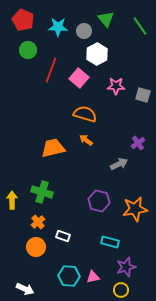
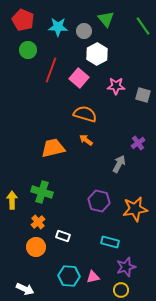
green line: moved 3 px right
gray arrow: rotated 36 degrees counterclockwise
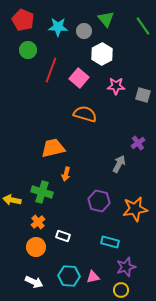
white hexagon: moved 5 px right
orange arrow: moved 20 px left, 34 px down; rotated 112 degrees counterclockwise
yellow arrow: rotated 78 degrees counterclockwise
white arrow: moved 9 px right, 7 px up
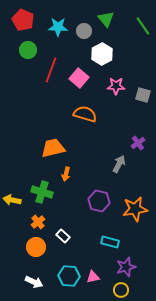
white rectangle: rotated 24 degrees clockwise
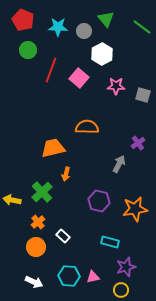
green line: moved 1 px left, 1 px down; rotated 18 degrees counterclockwise
orange semicircle: moved 2 px right, 13 px down; rotated 15 degrees counterclockwise
green cross: rotated 30 degrees clockwise
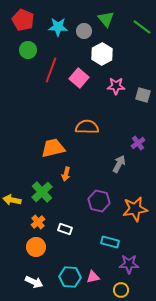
white rectangle: moved 2 px right, 7 px up; rotated 24 degrees counterclockwise
purple star: moved 3 px right, 3 px up; rotated 18 degrees clockwise
cyan hexagon: moved 1 px right, 1 px down
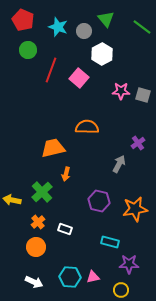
cyan star: rotated 18 degrees clockwise
pink star: moved 5 px right, 5 px down
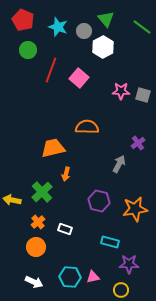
white hexagon: moved 1 px right, 7 px up
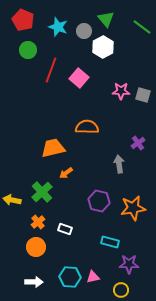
gray arrow: rotated 36 degrees counterclockwise
orange arrow: moved 1 px up; rotated 40 degrees clockwise
orange star: moved 2 px left, 1 px up
white arrow: rotated 24 degrees counterclockwise
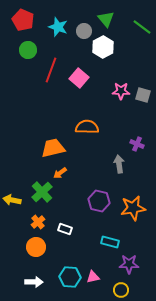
purple cross: moved 1 px left, 1 px down; rotated 32 degrees counterclockwise
orange arrow: moved 6 px left
